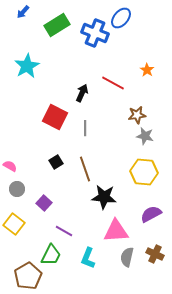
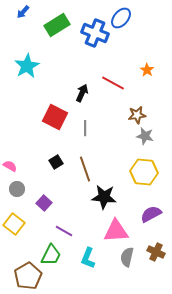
brown cross: moved 1 px right, 2 px up
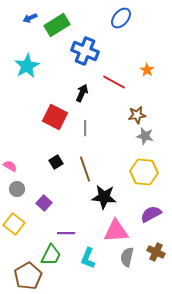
blue arrow: moved 7 px right, 6 px down; rotated 24 degrees clockwise
blue cross: moved 10 px left, 18 px down
red line: moved 1 px right, 1 px up
purple line: moved 2 px right, 2 px down; rotated 30 degrees counterclockwise
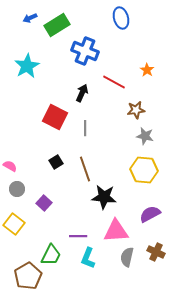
blue ellipse: rotated 55 degrees counterclockwise
brown star: moved 1 px left, 5 px up
yellow hexagon: moved 2 px up
purple semicircle: moved 1 px left
purple line: moved 12 px right, 3 px down
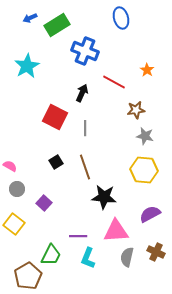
brown line: moved 2 px up
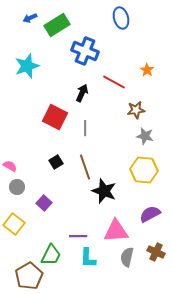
cyan star: rotated 10 degrees clockwise
gray circle: moved 2 px up
black star: moved 6 px up; rotated 15 degrees clockwise
cyan L-shape: rotated 20 degrees counterclockwise
brown pentagon: moved 1 px right
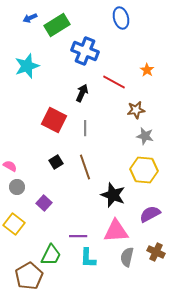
red square: moved 1 px left, 3 px down
black star: moved 9 px right, 4 px down
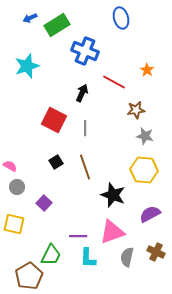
yellow square: rotated 25 degrees counterclockwise
pink triangle: moved 4 px left, 1 px down; rotated 16 degrees counterclockwise
